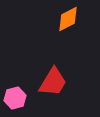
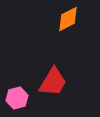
pink hexagon: moved 2 px right
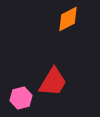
pink hexagon: moved 4 px right
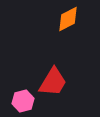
pink hexagon: moved 2 px right, 3 px down
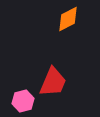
red trapezoid: rotated 8 degrees counterclockwise
